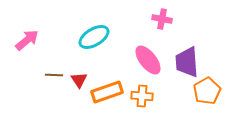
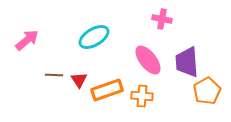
orange rectangle: moved 2 px up
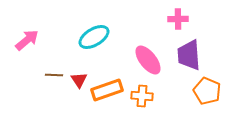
pink cross: moved 16 px right; rotated 12 degrees counterclockwise
purple trapezoid: moved 2 px right, 7 px up
orange pentagon: rotated 20 degrees counterclockwise
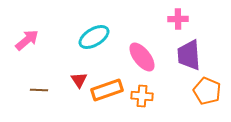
pink ellipse: moved 6 px left, 3 px up
brown line: moved 15 px left, 15 px down
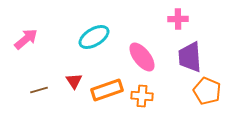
pink arrow: moved 1 px left, 1 px up
purple trapezoid: moved 1 px right, 2 px down
red triangle: moved 5 px left, 1 px down
brown line: rotated 18 degrees counterclockwise
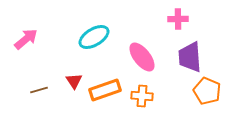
orange rectangle: moved 2 px left
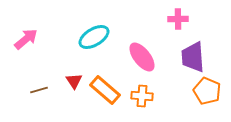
purple trapezoid: moved 3 px right
orange rectangle: rotated 60 degrees clockwise
